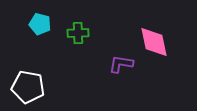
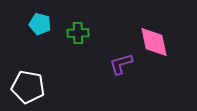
purple L-shape: rotated 25 degrees counterclockwise
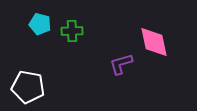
green cross: moved 6 px left, 2 px up
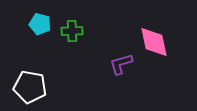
white pentagon: moved 2 px right
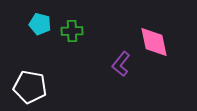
purple L-shape: rotated 35 degrees counterclockwise
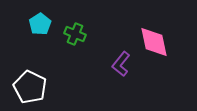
cyan pentagon: rotated 25 degrees clockwise
green cross: moved 3 px right, 3 px down; rotated 25 degrees clockwise
white pentagon: rotated 16 degrees clockwise
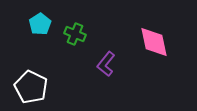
purple L-shape: moved 15 px left
white pentagon: moved 1 px right
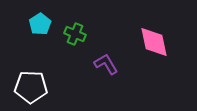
purple L-shape: rotated 110 degrees clockwise
white pentagon: rotated 24 degrees counterclockwise
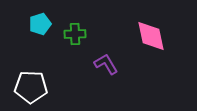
cyan pentagon: rotated 15 degrees clockwise
green cross: rotated 25 degrees counterclockwise
pink diamond: moved 3 px left, 6 px up
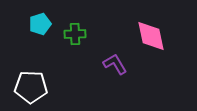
purple L-shape: moved 9 px right
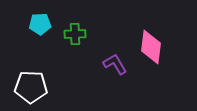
cyan pentagon: rotated 15 degrees clockwise
pink diamond: moved 11 px down; rotated 20 degrees clockwise
